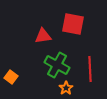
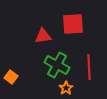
red square: rotated 15 degrees counterclockwise
red line: moved 1 px left, 2 px up
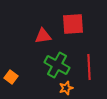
orange star: rotated 16 degrees clockwise
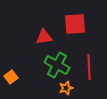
red square: moved 2 px right
red triangle: moved 1 px right, 1 px down
orange square: rotated 16 degrees clockwise
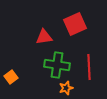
red square: rotated 20 degrees counterclockwise
green cross: rotated 20 degrees counterclockwise
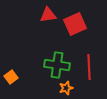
red triangle: moved 4 px right, 22 px up
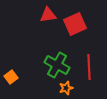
green cross: rotated 20 degrees clockwise
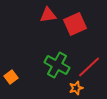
red line: rotated 50 degrees clockwise
orange star: moved 10 px right
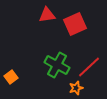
red triangle: moved 1 px left
